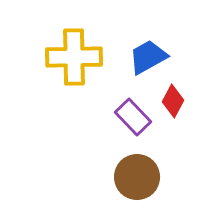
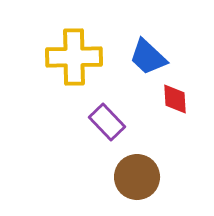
blue trapezoid: rotated 108 degrees counterclockwise
red diamond: moved 2 px right, 2 px up; rotated 32 degrees counterclockwise
purple rectangle: moved 26 px left, 5 px down
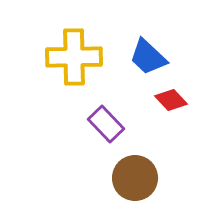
red diamond: moved 4 px left, 1 px down; rotated 40 degrees counterclockwise
purple rectangle: moved 1 px left, 2 px down
brown circle: moved 2 px left, 1 px down
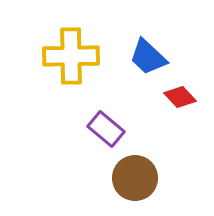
yellow cross: moved 3 px left, 1 px up
red diamond: moved 9 px right, 3 px up
purple rectangle: moved 5 px down; rotated 6 degrees counterclockwise
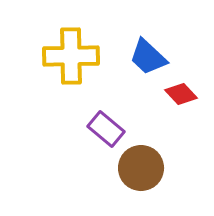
red diamond: moved 1 px right, 3 px up
brown circle: moved 6 px right, 10 px up
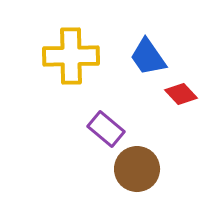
blue trapezoid: rotated 12 degrees clockwise
brown circle: moved 4 px left, 1 px down
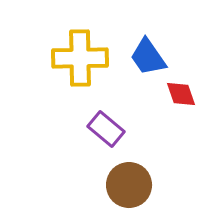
yellow cross: moved 9 px right, 2 px down
red diamond: rotated 24 degrees clockwise
brown circle: moved 8 px left, 16 px down
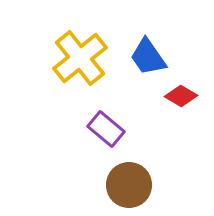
yellow cross: rotated 38 degrees counterclockwise
red diamond: moved 2 px down; rotated 40 degrees counterclockwise
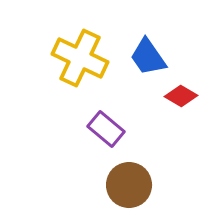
yellow cross: rotated 26 degrees counterclockwise
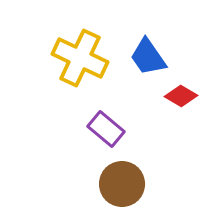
brown circle: moved 7 px left, 1 px up
